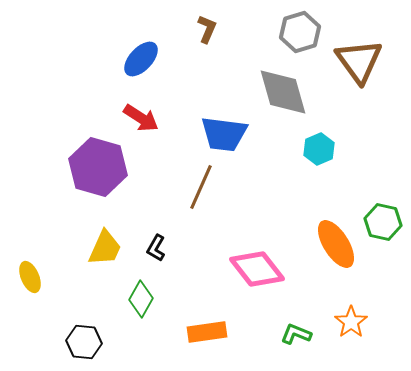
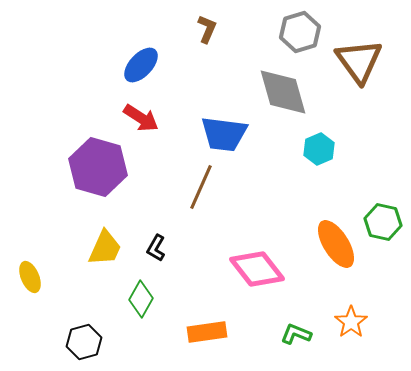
blue ellipse: moved 6 px down
black hexagon: rotated 20 degrees counterclockwise
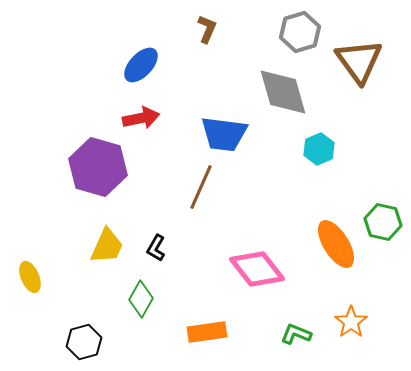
red arrow: rotated 45 degrees counterclockwise
yellow trapezoid: moved 2 px right, 2 px up
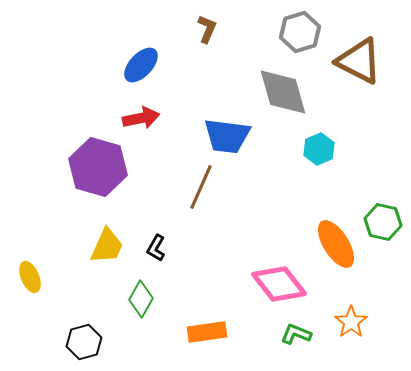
brown triangle: rotated 27 degrees counterclockwise
blue trapezoid: moved 3 px right, 2 px down
pink diamond: moved 22 px right, 15 px down
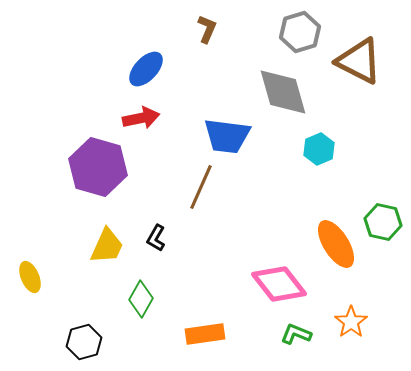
blue ellipse: moved 5 px right, 4 px down
black L-shape: moved 10 px up
orange rectangle: moved 2 px left, 2 px down
